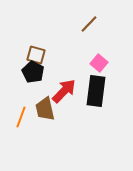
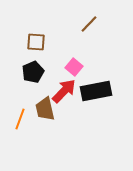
brown square: moved 13 px up; rotated 12 degrees counterclockwise
pink square: moved 25 px left, 4 px down
black pentagon: rotated 20 degrees clockwise
black rectangle: rotated 72 degrees clockwise
orange line: moved 1 px left, 2 px down
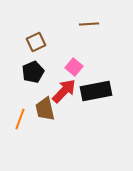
brown line: rotated 42 degrees clockwise
brown square: rotated 30 degrees counterclockwise
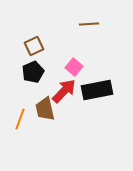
brown square: moved 2 px left, 4 px down
black rectangle: moved 1 px right, 1 px up
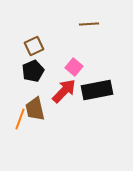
black pentagon: moved 1 px up
brown trapezoid: moved 10 px left
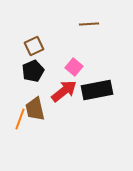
red arrow: rotated 8 degrees clockwise
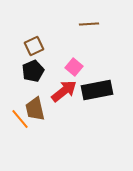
orange line: rotated 60 degrees counterclockwise
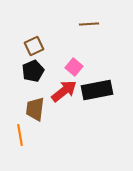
brown trapezoid: rotated 20 degrees clockwise
orange line: moved 16 px down; rotated 30 degrees clockwise
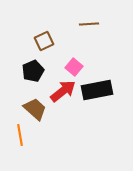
brown square: moved 10 px right, 5 px up
red arrow: moved 1 px left
brown trapezoid: rotated 125 degrees clockwise
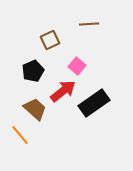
brown square: moved 6 px right, 1 px up
pink square: moved 3 px right, 1 px up
black rectangle: moved 3 px left, 13 px down; rotated 24 degrees counterclockwise
orange line: rotated 30 degrees counterclockwise
